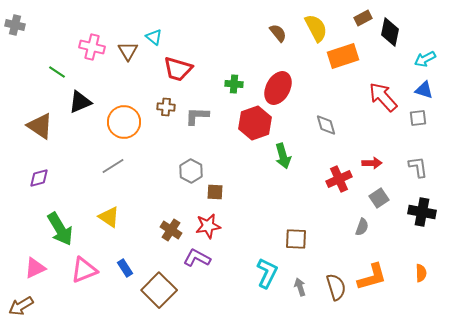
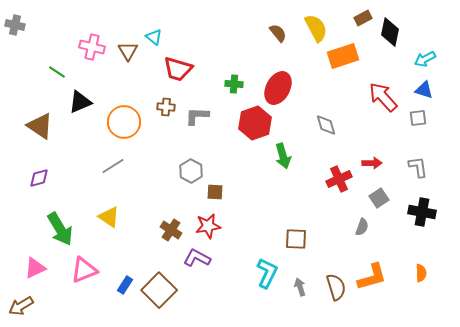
blue rectangle at (125, 268): moved 17 px down; rotated 66 degrees clockwise
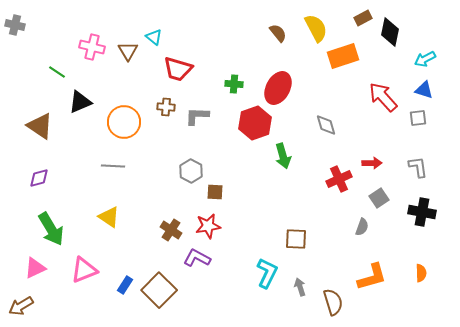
gray line at (113, 166): rotated 35 degrees clockwise
green arrow at (60, 229): moved 9 px left
brown semicircle at (336, 287): moved 3 px left, 15 px down
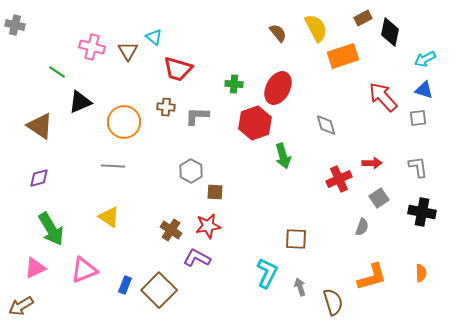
blue rectangle at (125, 285): rotated 12 degrees counterclockwise
